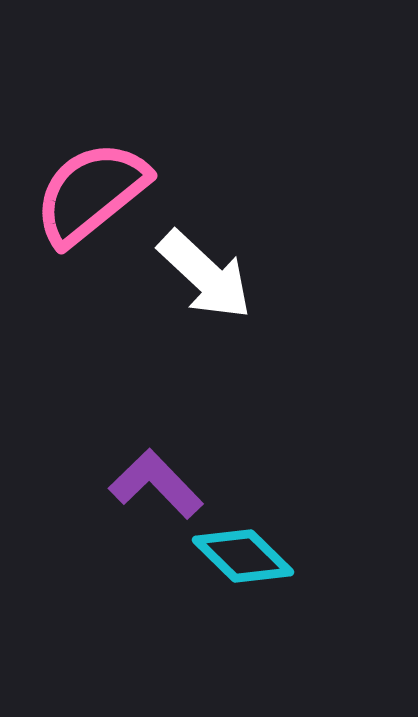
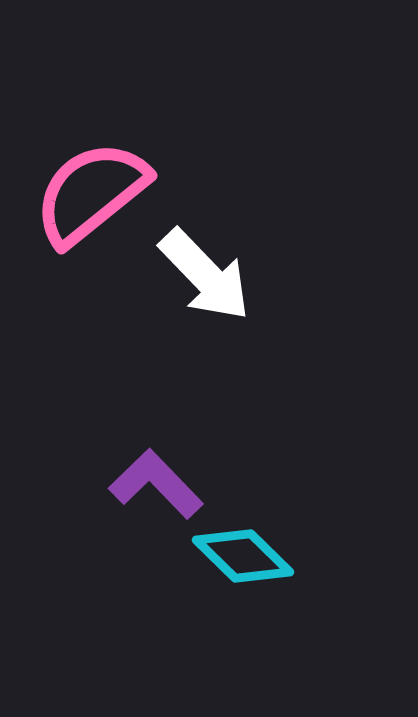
white arrow: rotated 3 degrees clockwise
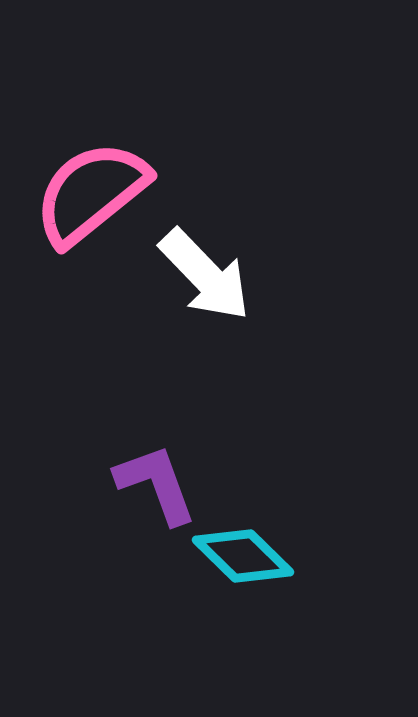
purple L-shape: rotated 24 degrees clockwise
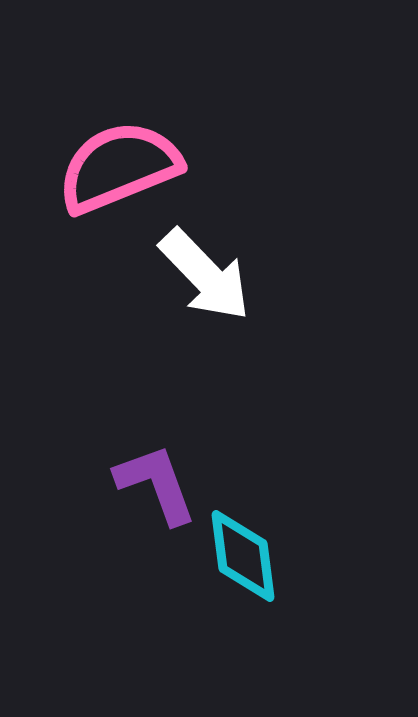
pink semicircle: moved 28 px right, 26 px up; rotated 17 degrees clockwise
cyan diamond: rotated 38 degrees clockwise
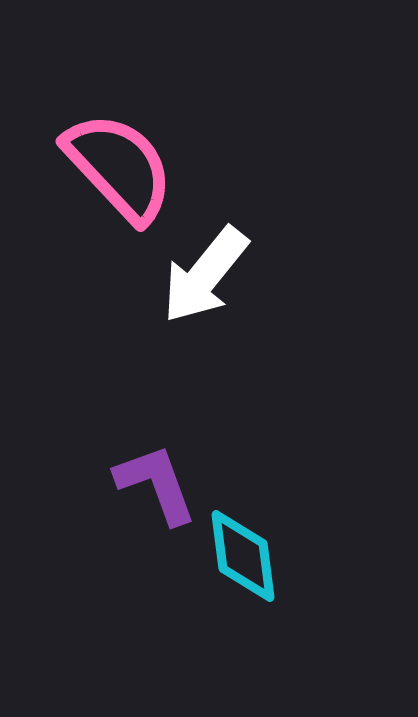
pink semicircle: rotated 69 degrees clockwise
white arrow: rotated 83 degrees clockwise
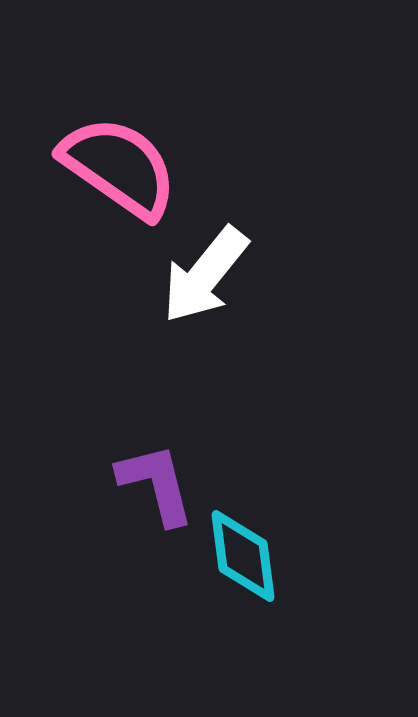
pink semicircle: rotated 12 degrees counterclockwise
purple L-shape: rotated 6 degrees clockwise
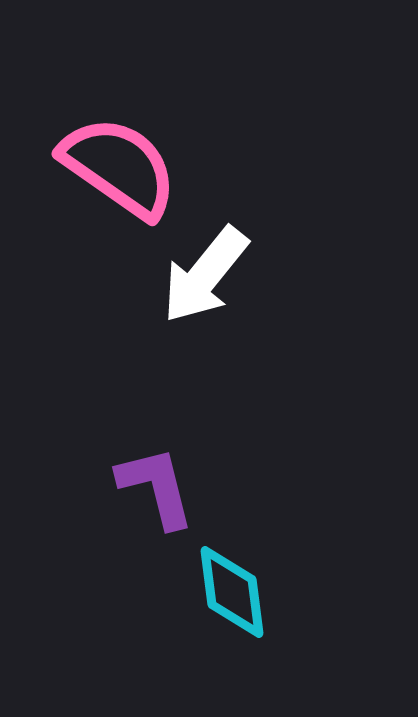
purple L-shape: moved 3 px down
cyan diamond: moved 11 px left, 36 px down
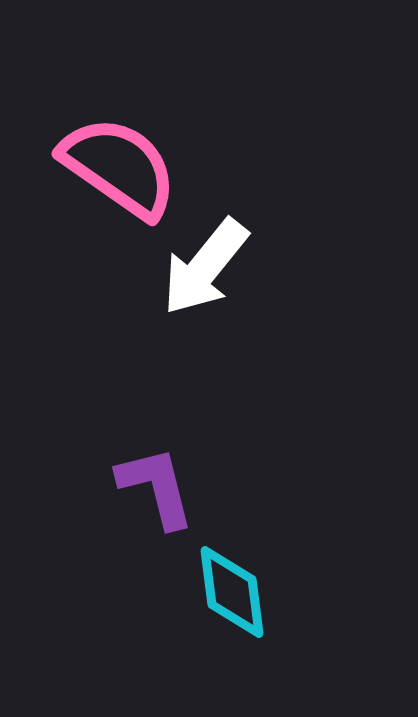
white arrow: moved 8 px up
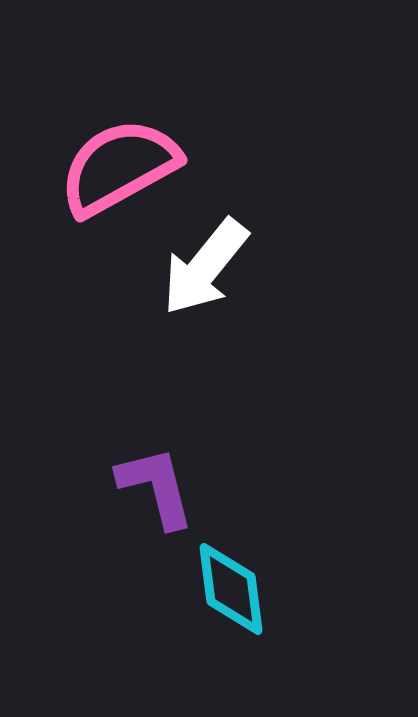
pink semicircle: rotated 64 degrees counterclockwise
cyan diamond: moved 1 px left, 3 px up
